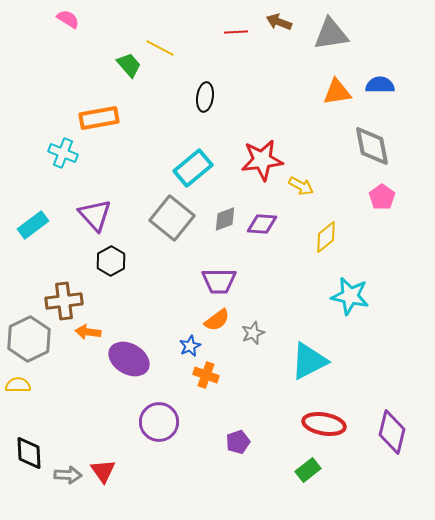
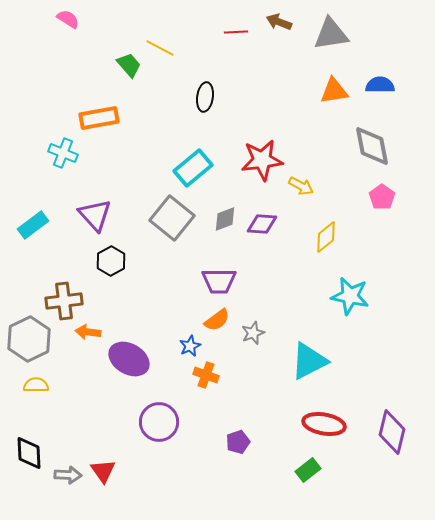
orange triangle at (337, 92): moved 3 px left, 1 px up
yellow semicircle at (18, 385): moved 18 px right
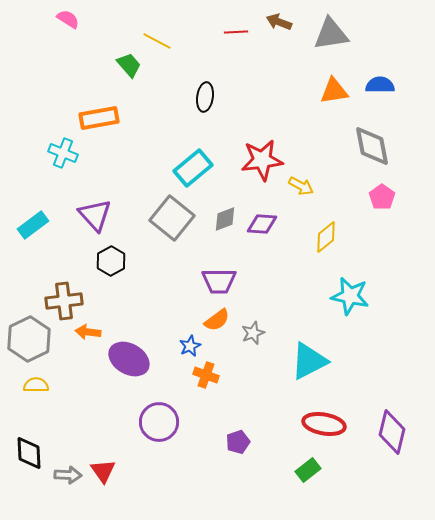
yellow line at (160, 48): moved 3 px left, 7 px up
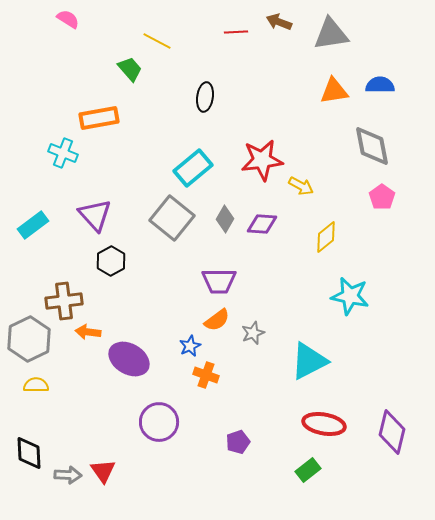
green trapezoid at (129, 65): moved 1 px right, 4 px down
gray diamond at (225, 219): rotated 40 degrees counterclockwise
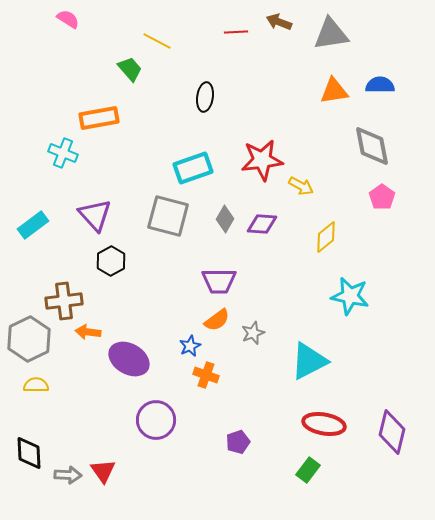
cyan rectangle at (193, 168): rotated 21 degrees clockwise
gray square at (172, 218): moved 4 px left, 2 px up; rotated 24 degrees counterclockwise
purple circle at (159, 422): moved 3 px left, 2 px up
green rectangle at (308, 470): rotated 15 degrees counterclockwise
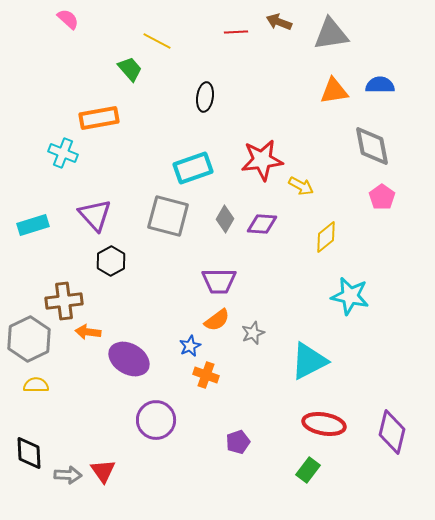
pink semicircle at (68, 19): rotated 10 degrees clockwise
cyan rectangle at (33, 225): rotated 20 degrees clockwise
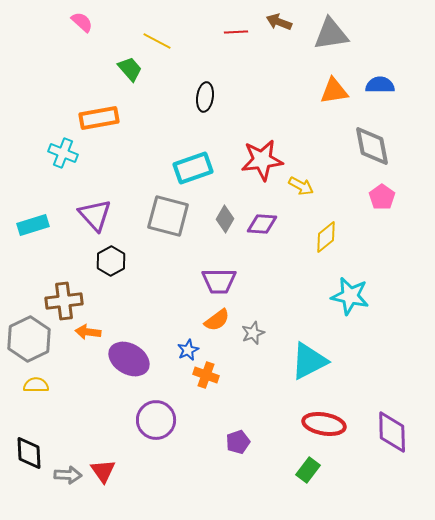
pink semicircle at (68, 19): moved 14 px right, 3 px down
blue star at (190, 346): moved 2 px left, 4 px down
purple diamond at (392, 432): rotated 15 degrees counterclockwise
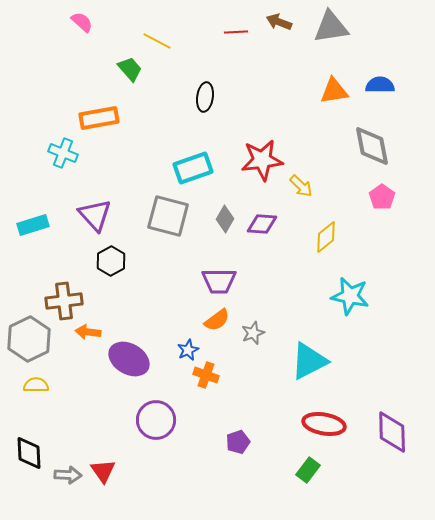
gray triangle at (331, 34): moved 7 px up
yellow arrow at (301, 186): rotated 15 degrees clockwise
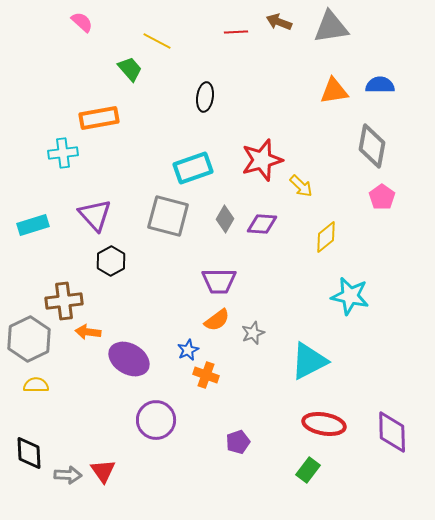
gray diamond at (372, 146): rotated 21 degrees clockwise
cyan cross at (63, 153): rotated 28 degrees counterclockwise
red star at (262, 160): rotated 9 degrees counterclockwise
